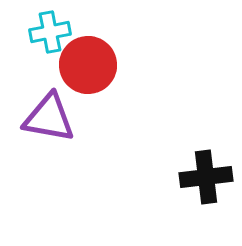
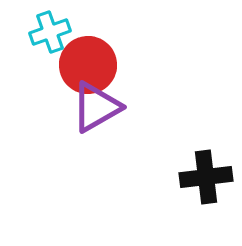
cyan cross: rotated 9 degrees counterclockwise
purple triangle: moved 47 px right, 11 px up; rotated 40 degrees counterclockwise
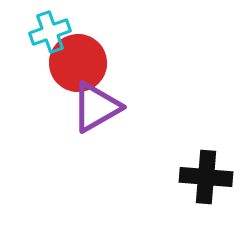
red circle: moved 10 px left, 2 px up
black cross: rotated 12 degrees clockwise
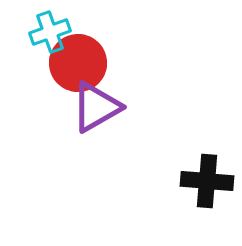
black cross: moved 1 px right, 4 px down
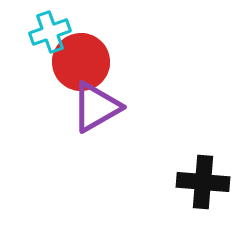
red circle: moved 3 px right, 1 px up
black cross: moved 4 px left, 1 px down
